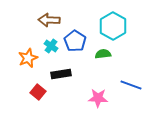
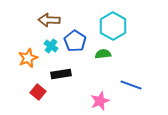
pink star: moved 2 px right, 3 px down; rotated 24 degrees counterclockwise
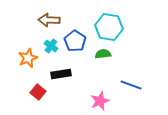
cyan hexagon: moved 4 px left, 1 px down; rotated 20 degrees counterclockwise
